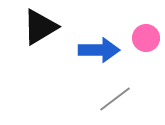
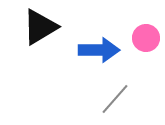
gray line: rotated 12 degrees counterclockwise
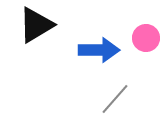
black triangle: moved 4 px left, 2 px up
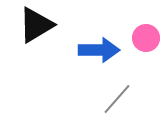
gray line: moved 2 px right
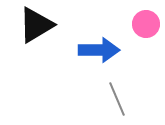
pink circle: moved 14 px up
gray line: rotated 64 degrees counterclockwise
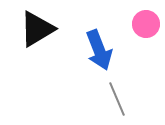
black triangle: moved 1 px right, 4 px down
blue arrow: rotated 69 degrees clockwise
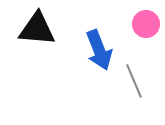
black triangle: rotated 36 degrees clockwise
gray line: moved 17 px right, 18 px up
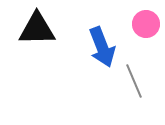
black triangle: rotated 6 degrees counterclockwise
blue arrow: moved 3 px right, 3 px up
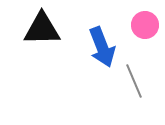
pink circle: moved 1 px left, 1 px down
black triangle: moved 5 px right
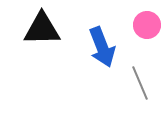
pink circle: moved 2 px right
gray line: moved 6 px right, 2 px down
